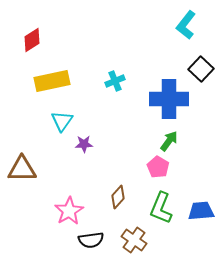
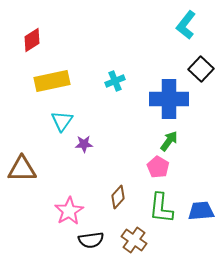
green L-shape: rotated 16 degrees counterclockwise
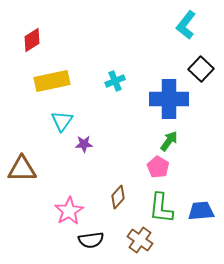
brown cross: moved 6 px right
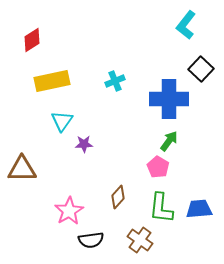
blue trapezoid: moved 2 px left, 2 px up
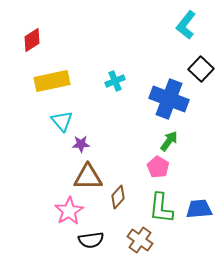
blue cross: rotated 21 degrees clockwise
cyan triangle: rotated 15 degrees counterclockwise
purple star: moved 3 px left
brown triangle: moved 66 px right, 8 px down
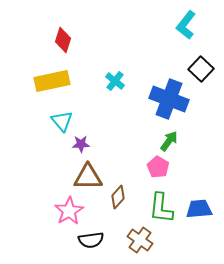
red diamond: moved 31 px right; rotated 40 degrees counterclockwise
cyan cross: rotated 30 degrees counterclockwise
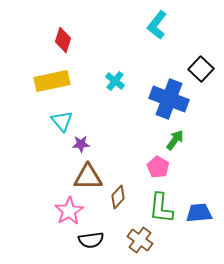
cyan L-shape: moved 29 px left
green arrow: moved 6 px right, 1 px up
blue trapezoid: moved 4 px down
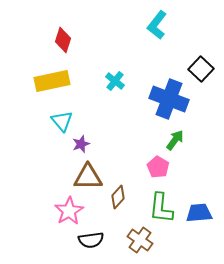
purple star: rotated 18 degrees counterclockwise
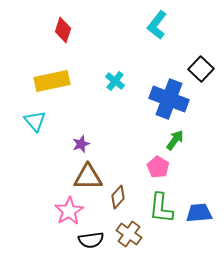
red diamond: moved 10 px up
cyan triangle: moved 27 px left
brown cross: moved 11 px left, 6 px up
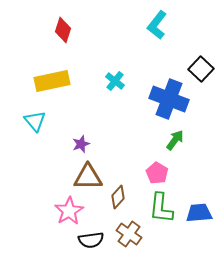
pink pentagon: moved 1 px left, 6 px down
